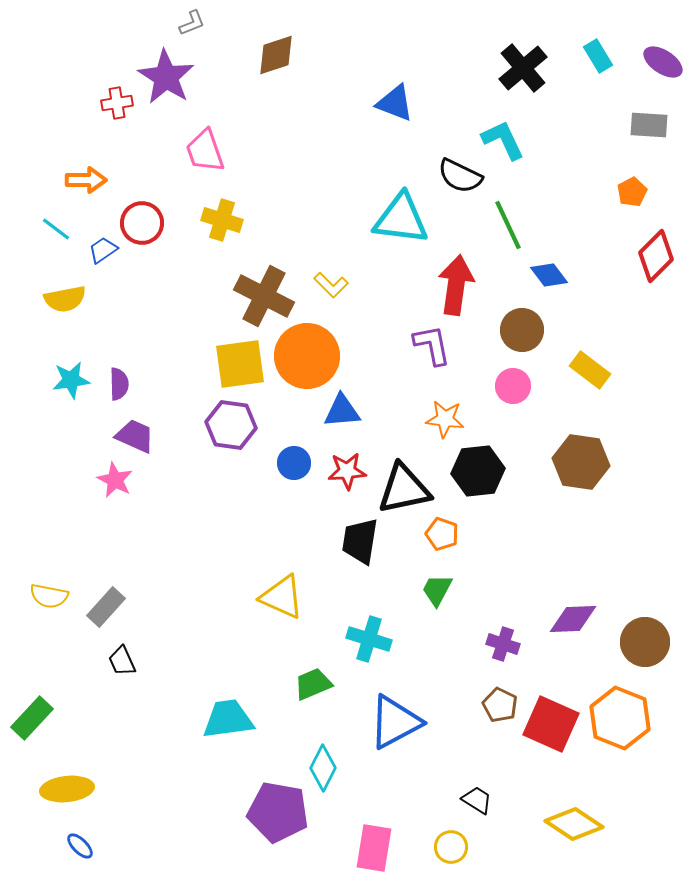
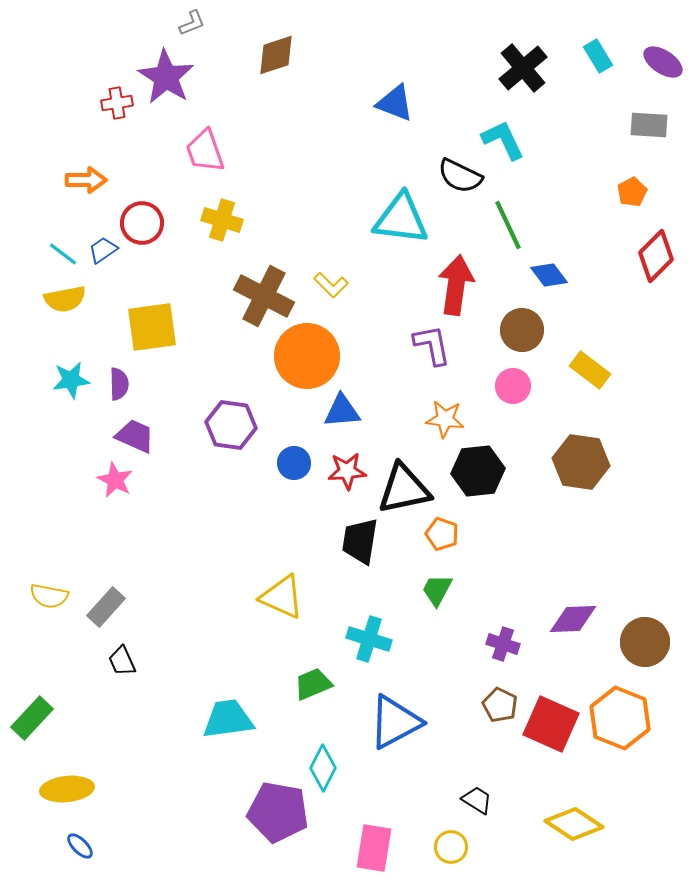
cyan line at (56, 229): moved 7 px right, 25 px down
yellow square at (240, 364): moved 88 px left, 37 px up
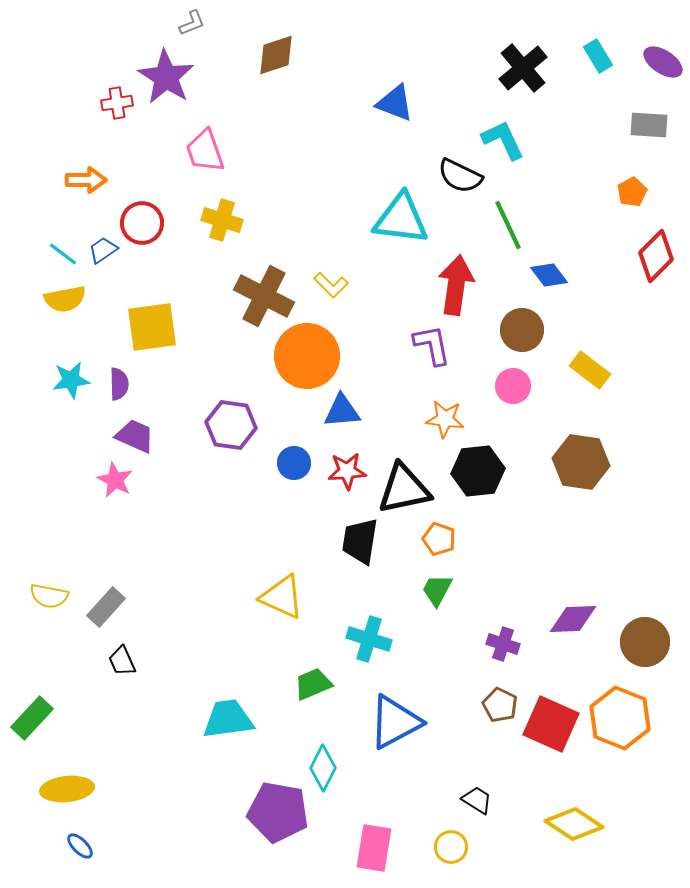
orange pentagon at (442, 534): moved 3 px left, 5 px down
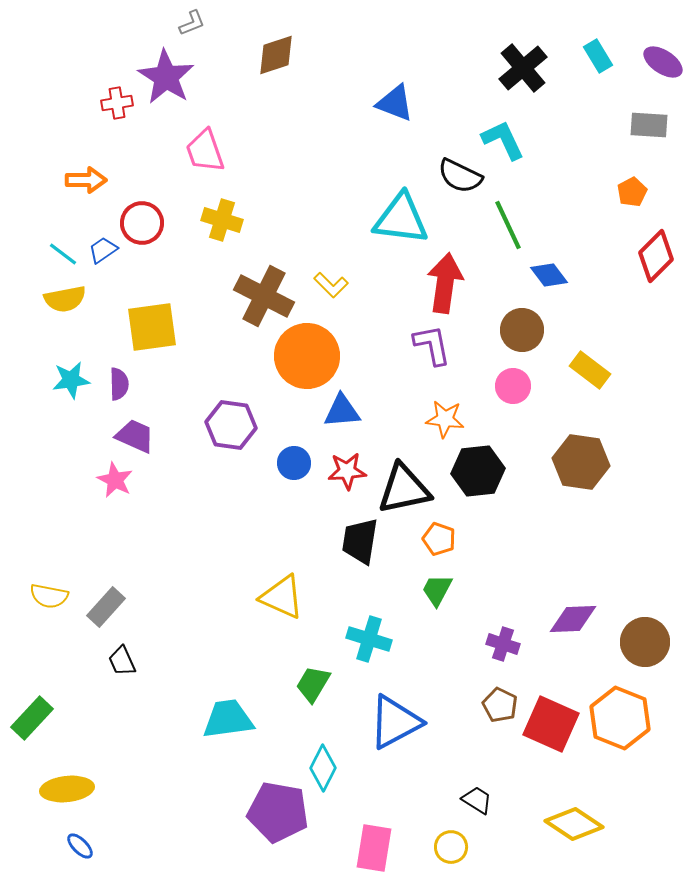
red arrow at (456, 285): moved 11 px left, 2 px up
green trapezoid at (313, 684): rotated 36 degrees counterclockwise
